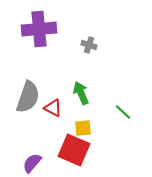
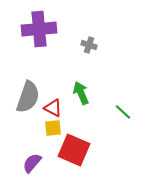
yellow square: moved 30 px left
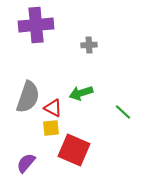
purple cross: moved 3 px left, 4 px up
gray cross: rotated 21 degrees counterclockwise
green arrow: rotated 85 degrees counterclockwise
yellow square: moved 2 px left
purple semicircle: moved 6 px left
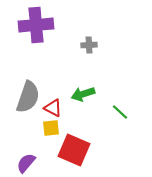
green arrow: moved 2 px right, 1 px down
green line: moved 3 px left
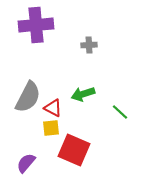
gray semicircle: rotated 8 degrees clockwise
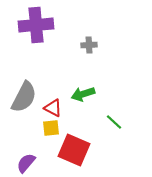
gray semicircle: moved 4 px left
green line: moved 6 px left, 10 px down
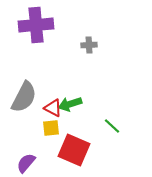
green arrow: moved 13 px left, 10 px down
green line: moved 2 px left, 4 px down
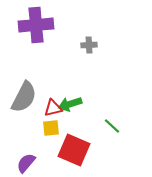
red triangle: rotated 42 degrees counterclockwise
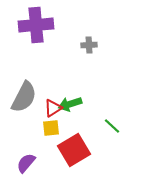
red triangle: rotated 18 degrees counterclockwise
red square: rotated 36 degrees clockwise
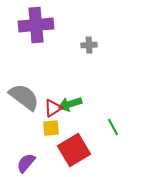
gray semicircle: rotated 80 degrees counterclockwise
green line: moved 1 px right, 1 px down; rotated 18 degrees clockwise
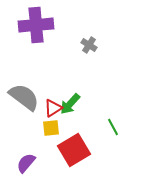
gray cross: rotated 35 degrees clockwise
green arrow: rotated 30 degrees counterclockwise
